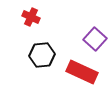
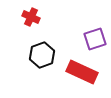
purple square: rotated 30 degrees clockwise
black hexagon: rotated 15 degrees counterclockwise
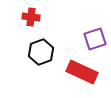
red cross: rotated 18 degrees counterclockwise
black hexagon: moved 1 px left, 3 px up
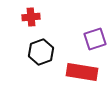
red cross: rotated 12 degrees counterclockwise
red rectangle: rotated 16 degrees counterclockwise
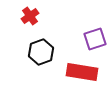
red cross: moved 1 px left, 1 px up; rotated 30 degrees counterclockwise
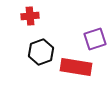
red cross: rotated 30 degrees clockwise
red rectangle: moved 6 px left, 5 px up
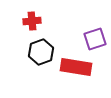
red cross: moved 2 px right, 5 px down
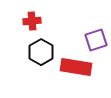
purple square: moved 1 px right, 1 px down
black hexagon: rotated 10 degrees counterclockwise
